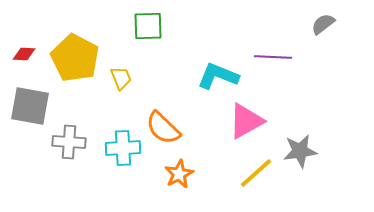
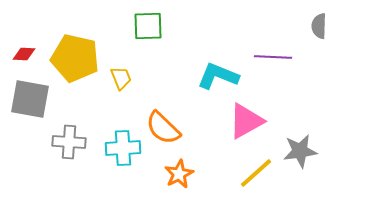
gray semicircle: moved 4 px left, 2 px down; rotated 50 degrees counterclockwise
yellow pentagon: rotated 15 degrees counterclockwise
gray square: moved 7 px up
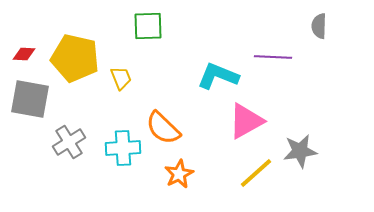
gray cross: rotated 36 degrees counterclockwise
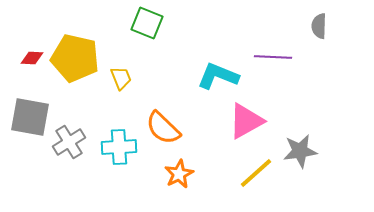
green square: moved 1 px left, 3 px up; rotated 24 degrees clockwise
red diamond: moved 8 px right, 4 px down
gray square: moved 18 px down
cyan cross: moved 4 px left, 1 px up
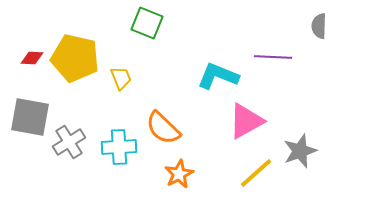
gray star: rotated 12 degrees counterclockwise
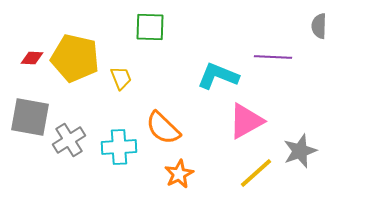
green square: moved 3 px right, 4 px down; rotated 20 degrees counterclockwise
gray cross: moved 2 px up
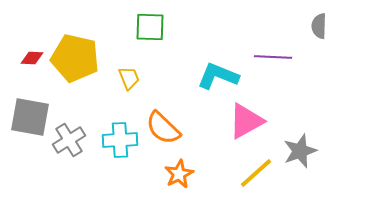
yellow trapezoid: moved 8 px right
cyan cross: moved 1 px right, 7 px up
